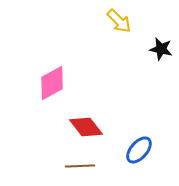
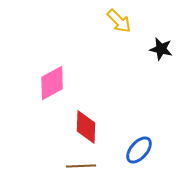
red diamond: rotated 40 degrees clockwise
brown line: moved 1 px right
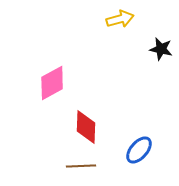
yellow arrow: moved 1 px right, 2 px up; rotated 60 degrees counterclockwise
